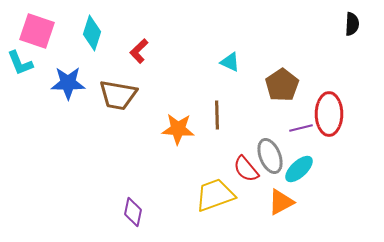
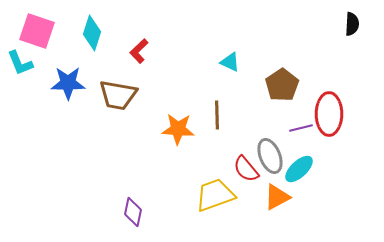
orange triangle: moved 4 px left, 5 px up
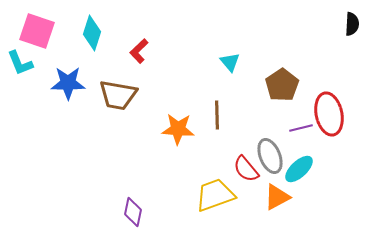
cyan triangle: rotated 25 degrees clockwise
red ellipse: rotated 12 degrees counterclockwise
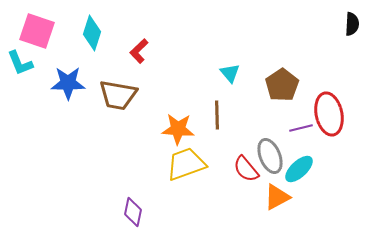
cyan triangle: moved 11 px down
yellow trapezoid: moved 29 px left, 31 px up
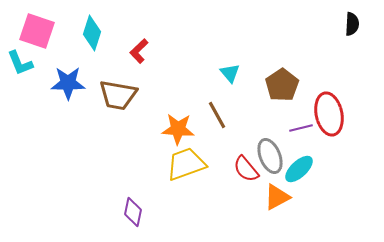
brown line: rotated 28 degrees counterclockwise
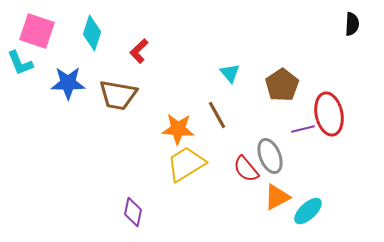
purple line: moved 2 px right, 1 px down
yellow trapezoid: rotated 12 degrees counterclockwise
cyan ellipse: moved 9 px right, 42 px down
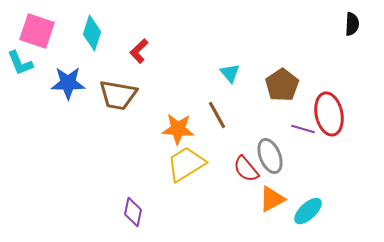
purple line: rotated 30 degrees clockwise
orange triangle: moved 5 px left, 2 px down
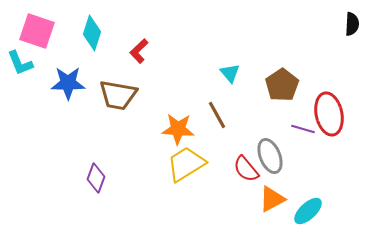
purple diamond: moved 37 px left, 34 px up; rotated 8 degrees clockwise
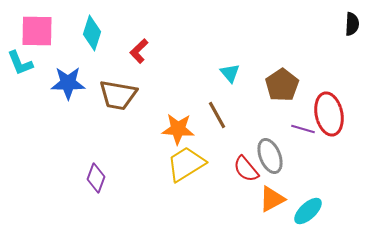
pink square: rotated 18 degrees counterclockwise
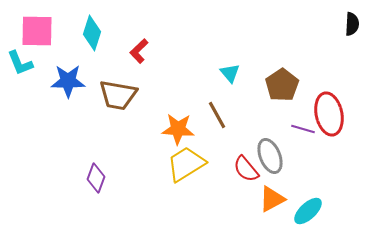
blue star: moved 2 px up
